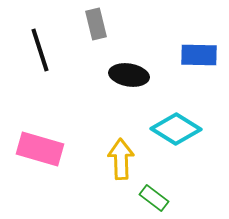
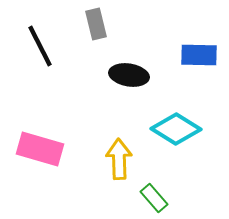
black line: moved 4 px up; rotated 9 degrees counterclockwise
yellow arrow: moved 2 px left
green rectangle: rotated 12 degrees clockwise
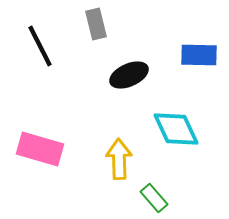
black ellipse: rotated 33 degrees counterclockwise
cyan diamond: rotated 33 degrees clockwise
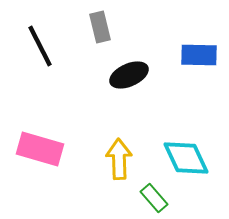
gray rectangle: moved 4 px right, 3 px down
cyan diamond: moved 10 px right, 29 px down
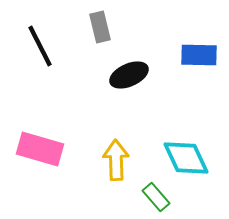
yellow arrow: moved 3 px left, 1 px down
green rectangle: moved 2 px right, 1 px up
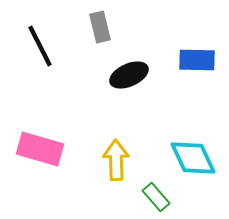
blue rectangle: moved 2 px left, 5 px down
cyan diamond: moved 7 px right
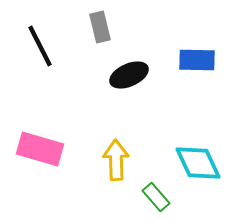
cyan diamond: moved 5 px right, 5 px down
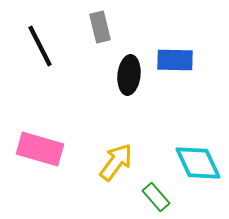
blue rectangle: moved 22 px left
black ellipse: rotated 60 degrees counterclockwise
yellow arrow: moved 2 px down; rotated 39 degrees clockwise
